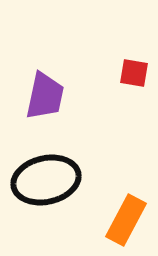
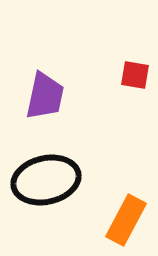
red square: moved 1 px right, 2 px down
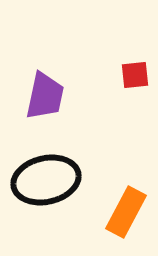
red square: rotated 16 degrees counterclockwise
orange rectangle: moved 8 px up
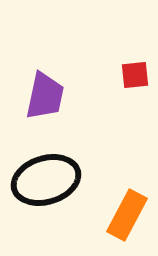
black ellipse: rotated 4 degrees counterclockwise
orange rectangle: moved 1 px right, 3 px down
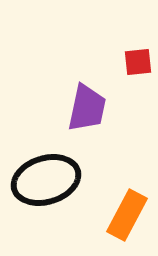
red square: moved 3 px right, 13 px up
purple trapezoid: moved 42 px right, 12 px down
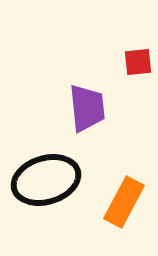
purple trapezoid: rotated 18 degrees counterclockwise
orange rectangle: moved 3 px left, 13 px up
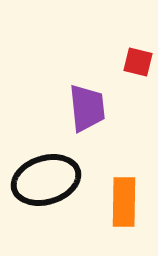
red square: rotated 20 degrees clockwise
orange rectangle: rotated 27 degrees counterclockwise
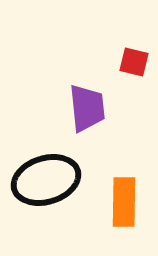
red square: moved 4 px left
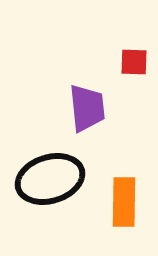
red square: rotated 12 degrees counterclockwise
black ellipse: moved 4 px right, 1 px up
